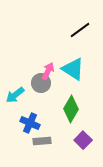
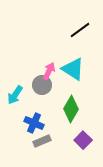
pink arrow: moved 1 px right
gray circle: moved 1 px right, 2 px down
cyan arrow: rotated 18 degrees counterclockwise
blue cross: moved 4 px right
gray rectangle: rotated 18 degrees counterclockwise
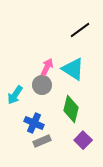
pink arrow: moved 2 px left, 4 px up
green diamond: rotated 16 degrees counterclockwise
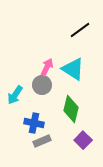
blue cross: rotated 12 degrees counterclockwise
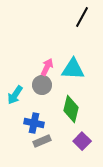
black line: moved 2 px right, 13 px up; rotated 25 degrees counterclockwise
cyan triangle: rotated 30 degrees counterclockwise
purple square: moved 1 px left, 1 px down
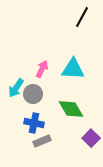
pink arrow: moved 5 px left, 2 px down
gray circle: moved 9 px left, 9 px down
cyan arrow: moved 1 px right, 7 px up
green diamond: rotated 44 degrees counterclockwise
purple square: moved 9 px right, 3 px up
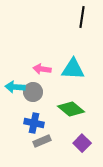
black line: rotated 20 degrees counterclockwise
pink arrow: rotated 108 degrees counterclockwise
cyan arrow: moved 1 px left, 1 px up; rotated 60 degrees clockwise
gray circle: moved 2 px up
green diamond: rotated 20 degrees counterclockwise
purple square: moved 9 px left, 5 px down
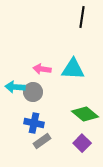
green diamond: moved 14 px right, 5 px down
gray rectangle: rotated 12 degrees counterclockwise
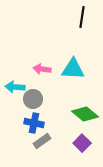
gray circle: moved 7 px down
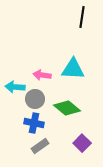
pink arrow: moved 6 px down
gray circle: moved 2 px right
green diamond: moved 18 px left, 6 px up
gray rectangle: moved 2 px left, 5 px down
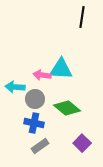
cyan triangle: moved 12 px left
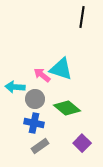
cyan triangle: rotated 15 degrees clockwise
pink arrow: rotated 30 degrees clockwise
